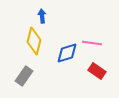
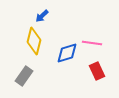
blue arrow: rotated 128 degrees counterclockwise
red rectangle: rotated 30 degrees clockwise
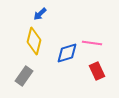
blue arrow: moved 2 px left, 2 px up
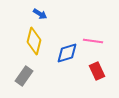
blue arrow: rotated 104 degrees counterclockwise
pink line: moved 1 px right, 2 px up
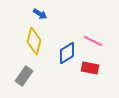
pink line: rotated 18 degrees clockwise
blue diamond: rotated 15 degrees counterclockwise
red rectangle: moved 7 px left, 3 px up; rotated 54 degrees counterclockwise
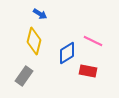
red rectangle: moved 2 px left, 3 px down
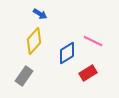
yellow diamond: rotated 28 degrees clockwise
red rectangle: moved 2 px down; rotated 42 degrees counterclockwise
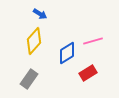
pink line: rotated 42 degrees counterclockwise
gray rectangle: moved 5 px right, 3 px down
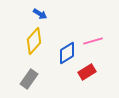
red rectangle: moved 1 px left, 1 px up
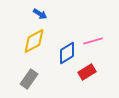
yellow diamond: rotated 20 degrees clockwise
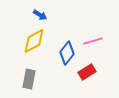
blue arrow: moved 1 px down
blue diamond: rotated 20 degrees counterclockwise
gray rectangle: rotated 24 degrees counterclockwise
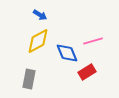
yellow diamond: moved 4 px right
blue diamond: rotated 60 degrees counterclockwise
